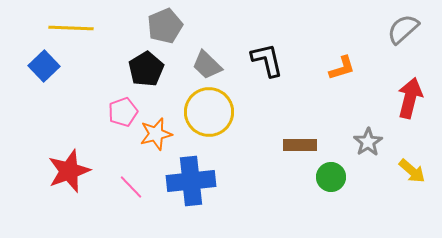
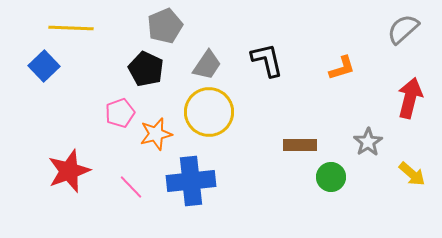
gray trapezoid: rotated 100 degrees counterclockwise
black pentagon: rotated 16 degrees counterclockwise
pink pentagon: moved 3 px left, 1 px down
yellow arrow: moved 3 px down
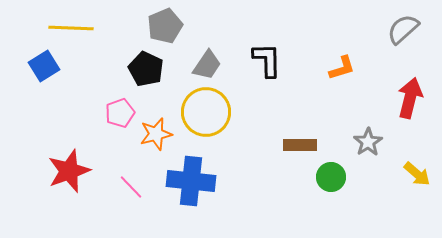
black L-shape: rotated 12 degrees clockwise
blue square: rotated 12 degrees clockwise
yellow circle: moved 3 px left
yellow arrow: moved 5 px right
blue cross: rotated 12 degrees clockwise
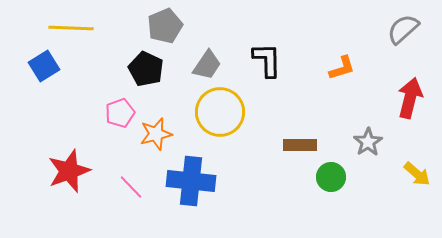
yellow circle: moved 14 px right
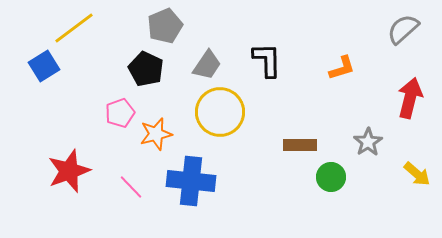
yellow line: moved 3 px right; rotated 39 degrees counterclockwise
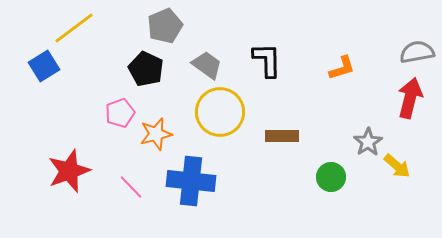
gray semicircle: moved 14 px right, 23 px down; rotated 32 degrees clockwise
gray trapezoid: rotated 88 degrees counterclockwise
brown rectangle: moved 18 px left, 9 px up
yellow arrow: moved 20 px left, 8 px up
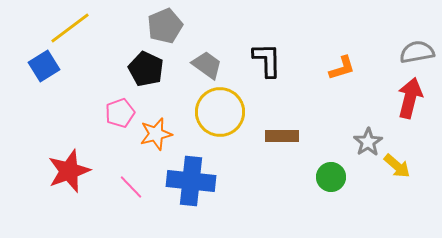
yellow line: moved 4 px left
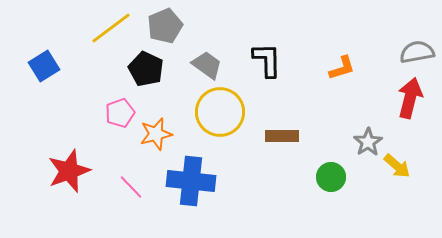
yellow line: moved 41 px right
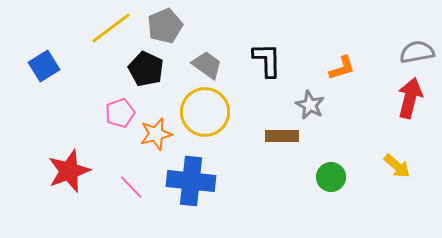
yellow circle: moved 15 px left
gray star: moved 58 px left, 37 px up; rotated 12 degrees counterclockwise
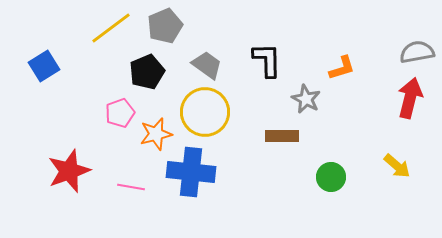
black pentagon: moved 1 px right, 3 px down; rotated 24 degrees clockwise
gray star: moved 4 px left, 6 px up
blue cross: moved 9 px up
pink line: rotated 36 degrees counterclockwise
